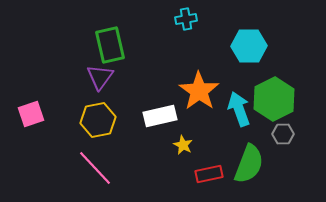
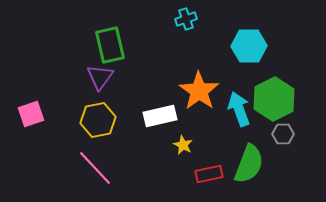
cyan cross: rotated 10 degrees counterclockwise
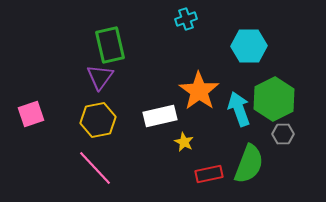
yellow star: moved 1 px right, 3 px up
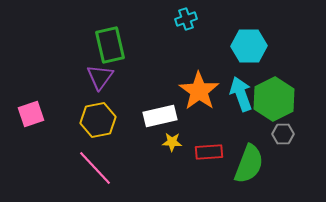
cyan arrow: moved 2 px right, 15 px up
yellow star: moved 12 px left; rotated 24 degrees counterclockwise
red rectangle: moved 22 px up; rotated 8 degrees clockwise
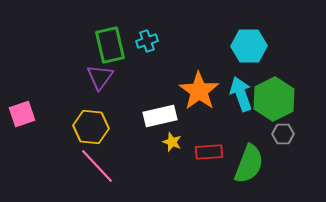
cyan cross: moved 39 px left, 22 px down
pink square: moved 9 px left
yellow hexagon: moved 7 px left, 7 px down; rotated 16 degrees clockwise
yellow star: rotated 18 degrees clockwise
pink line: moved 2 px right, 2 px up
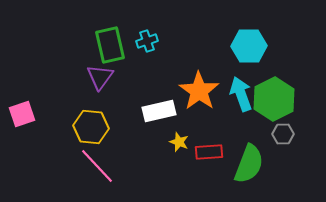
white rectangle: moved 1 px left, 5 px up
yellow star: moved 7 px right
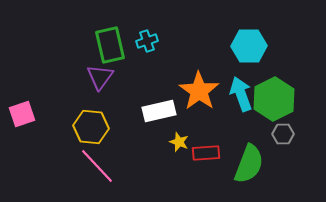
red rectangle: moved 3 px left, 1 px down
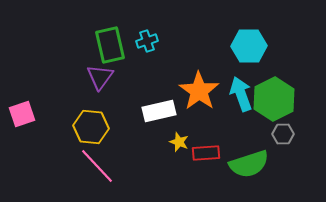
green semicircle: rotated 51 degrees clockwise
